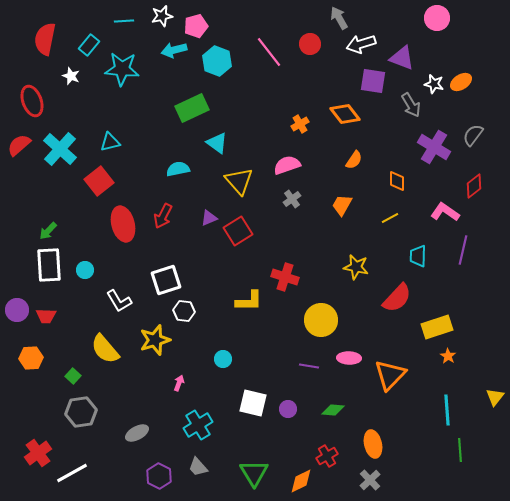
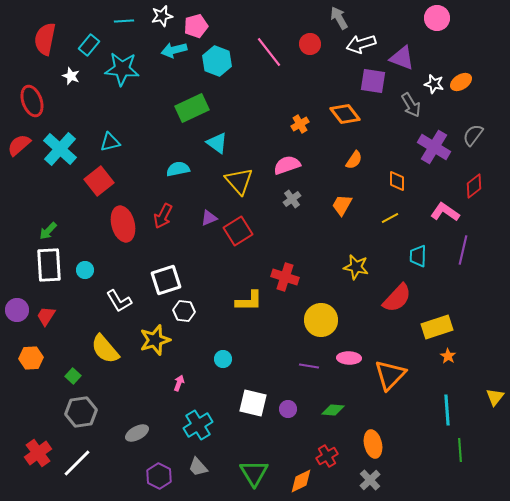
red trapezoid at (46, 316): rotated 120 degrees clockwise
white line at (72, 473): moved 5 px right, 10 px up; rotated 16 degrees counterclockwise
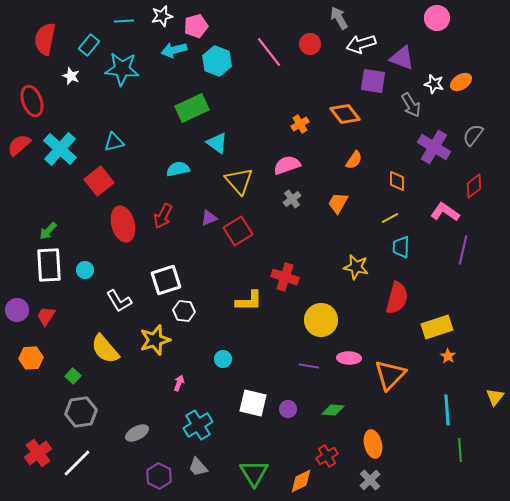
cyan triangle at (110, 142): moved 4 px right
orange trapezoid at (342, 205): moved 4 px left, 2 px up
cyan trapezoid at (418, 256): moved 17 px left, 9 px up
red semicircle at (397, 298): rotated 28 degrees counterclockwise
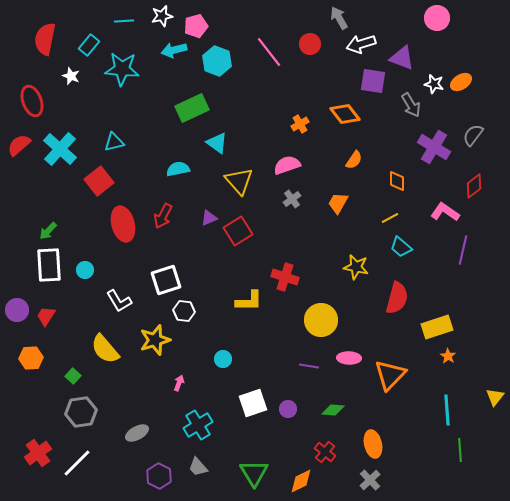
cyan trapezoid at (401, 247): rotated 50 degrees counterclockwise
white square at (253, 403): rotated 32 degrees counterclockwise
red cross at (327, 456): moved 2 px left, 4 px up; rotated 20 degrees counterclockwise
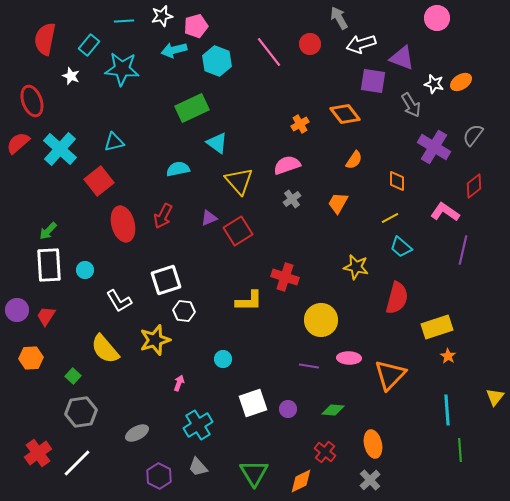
red semicircle at (19, 145): moved 1 px left, 2 px up
